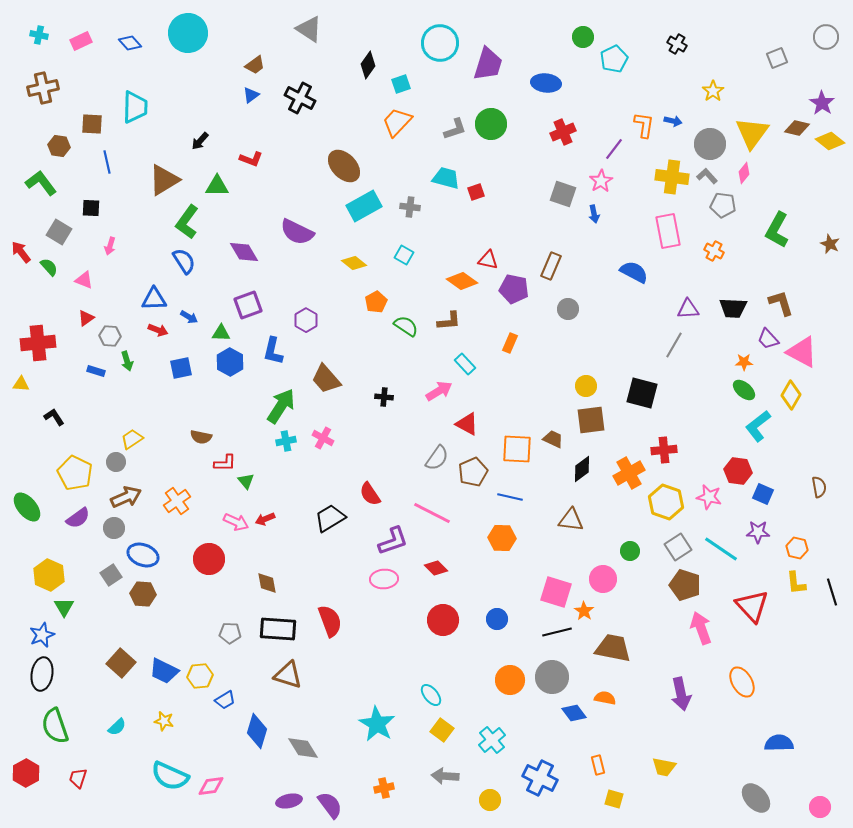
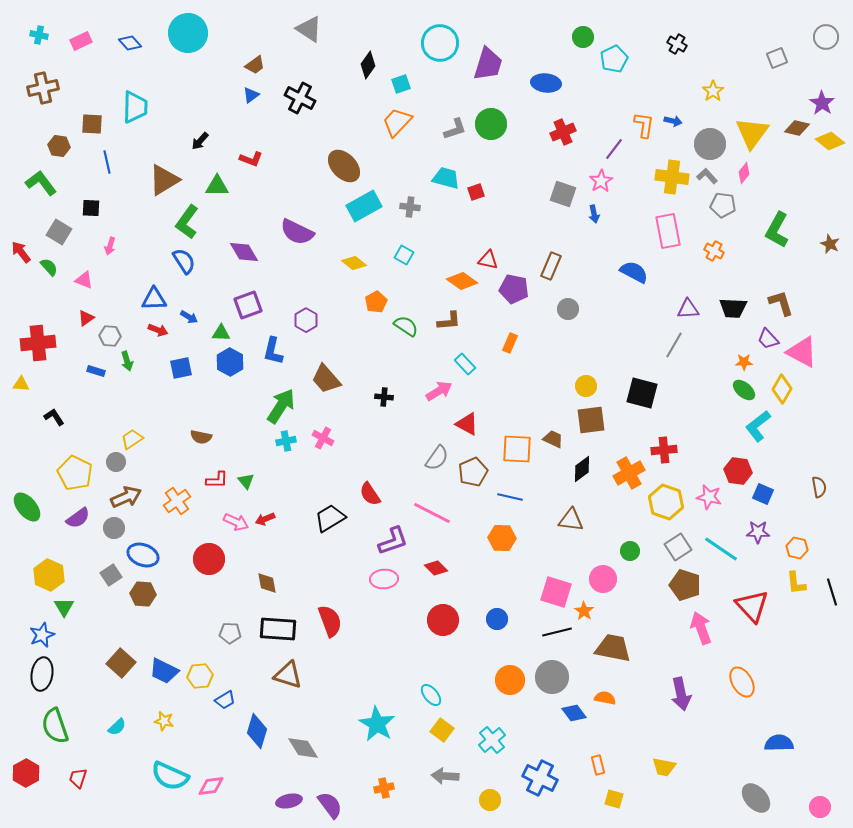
yellow diamond at (791, 395): moved 9 px left, 6 px up
red L-shape at (225, 463): moved 8 px left, 17 px down
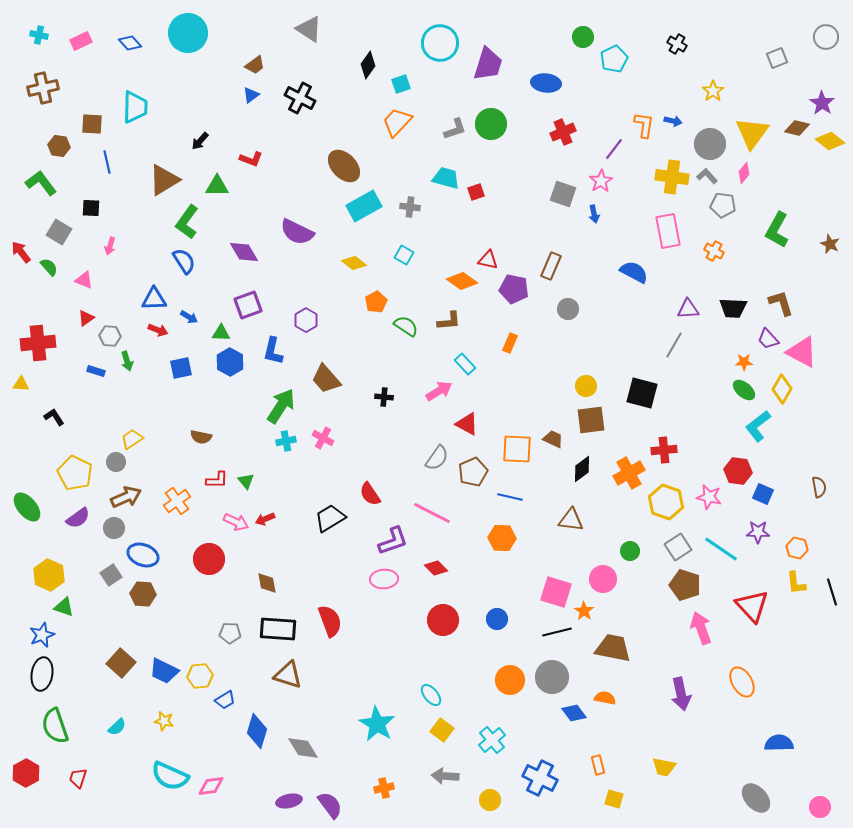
green triangle at (64, 607): rotated 40 degrees counterclockwise
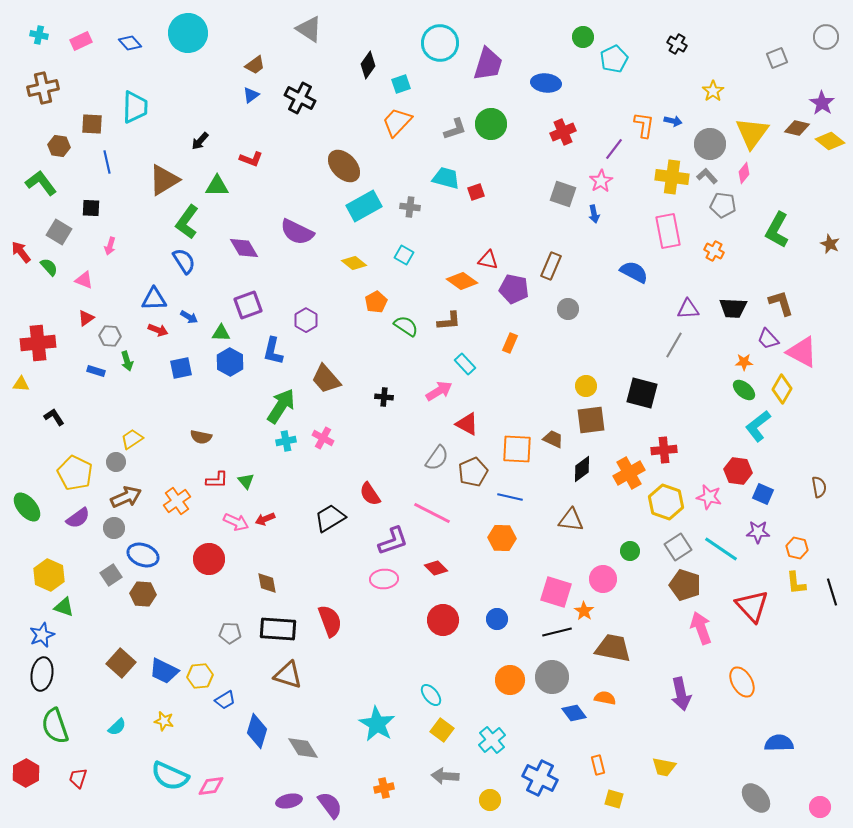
purple diamond at (244, 252): moved 4 px up
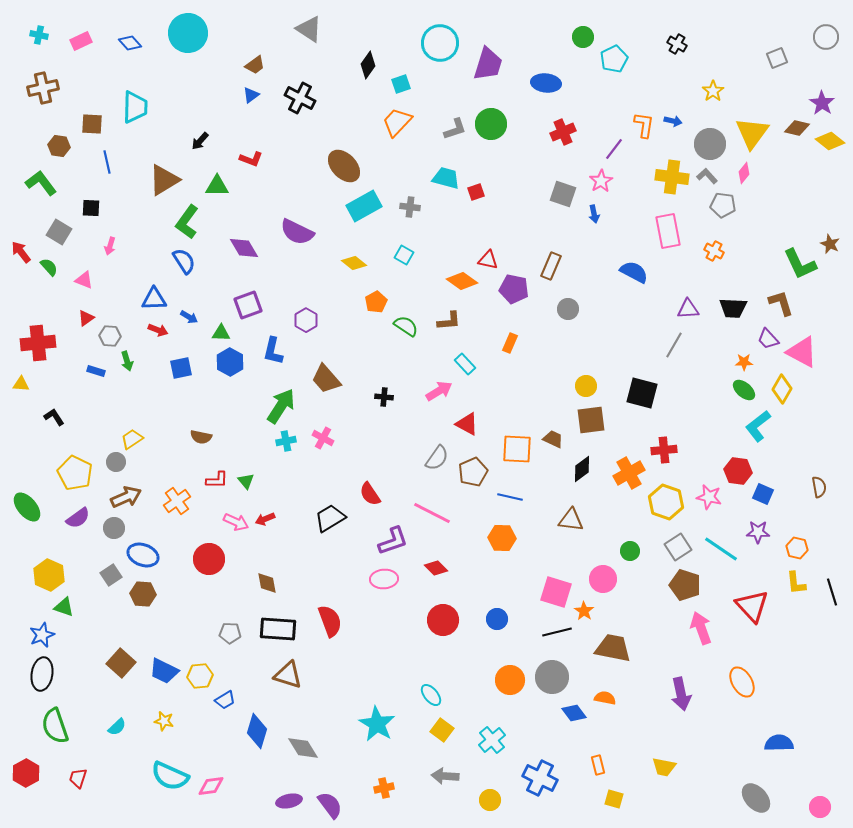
green L-shape at (777, 230): moved 23 px right, 34 px down; rotated 54 degrees counterclockwise
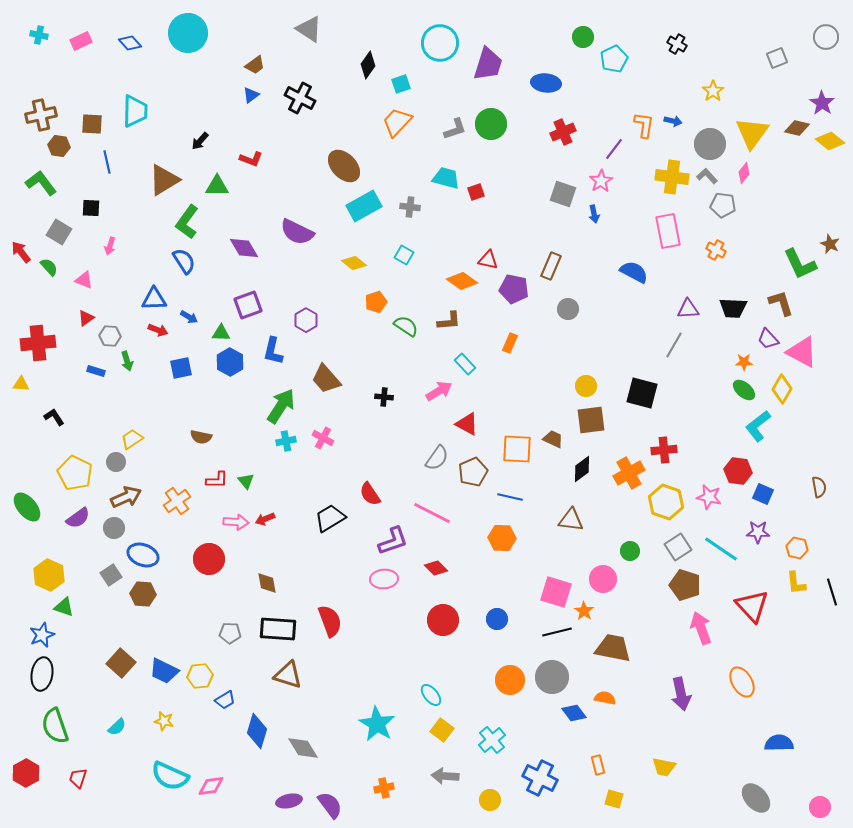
brown cross at (43, 88): moved 2 px left, 27 px down
cyan trapezoid at (135, 107): moved 4 px down
orange cross at (714, 251): moved 2 px right, 1 px up
orange pentagon at (376, 302): rotated 10 degrees clockwise
pink arrow at (236, 522): rotated 20 degrees counterclockwise
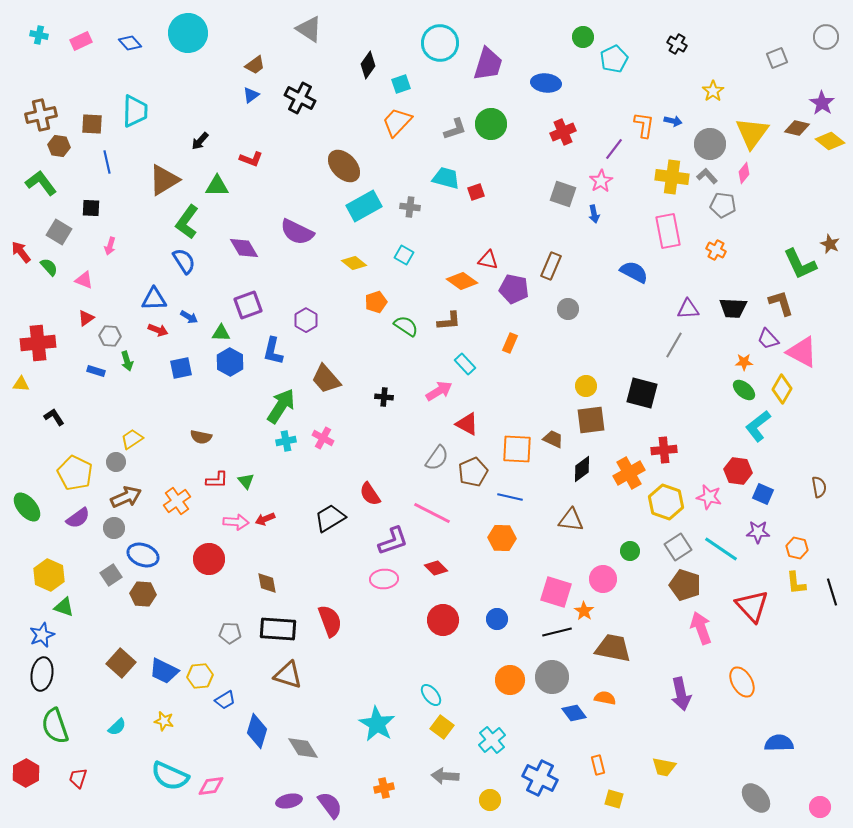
yellow square at (442, 730): moved 3 px up
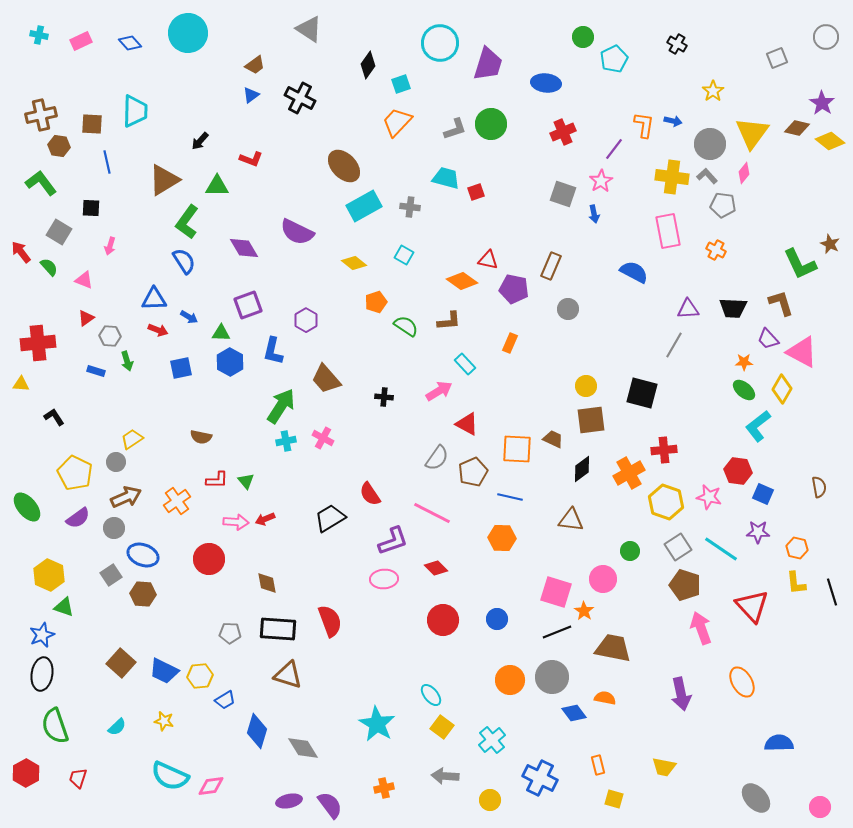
black line at (557, 632): rotated 8 degrees counterclockwise
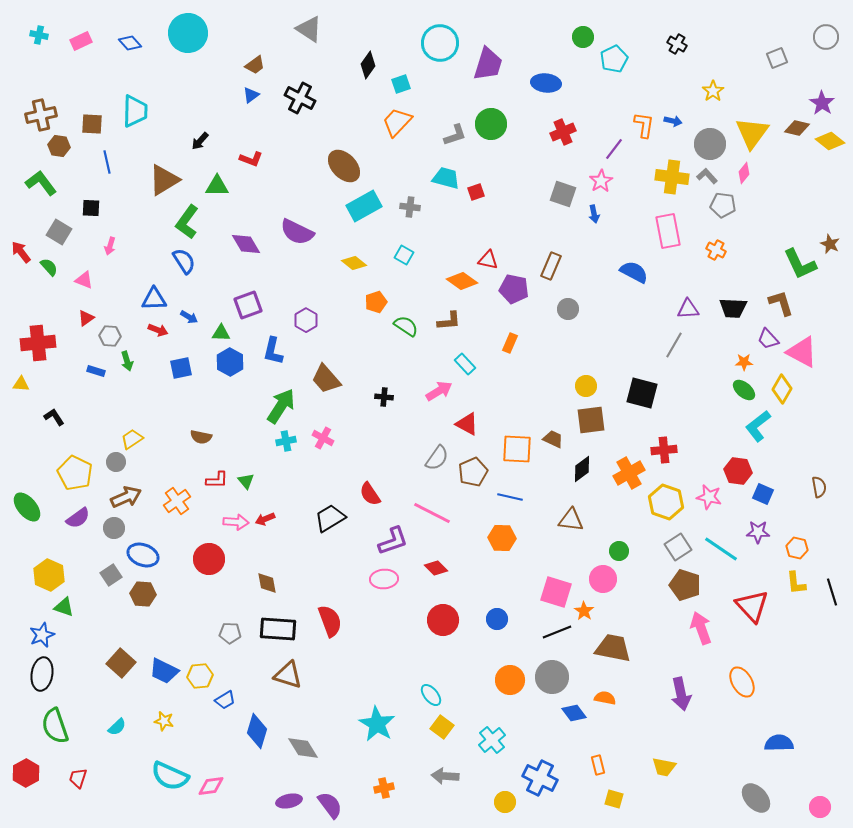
gray L-shape at (455, 129): moved 6 px down
purple diamond at (244, 248): moved 2 px right, 4 px up
green circle at (630, 551): moved 11 px left
yellow circle at (490, 800): moved 15 px right, 2 px down
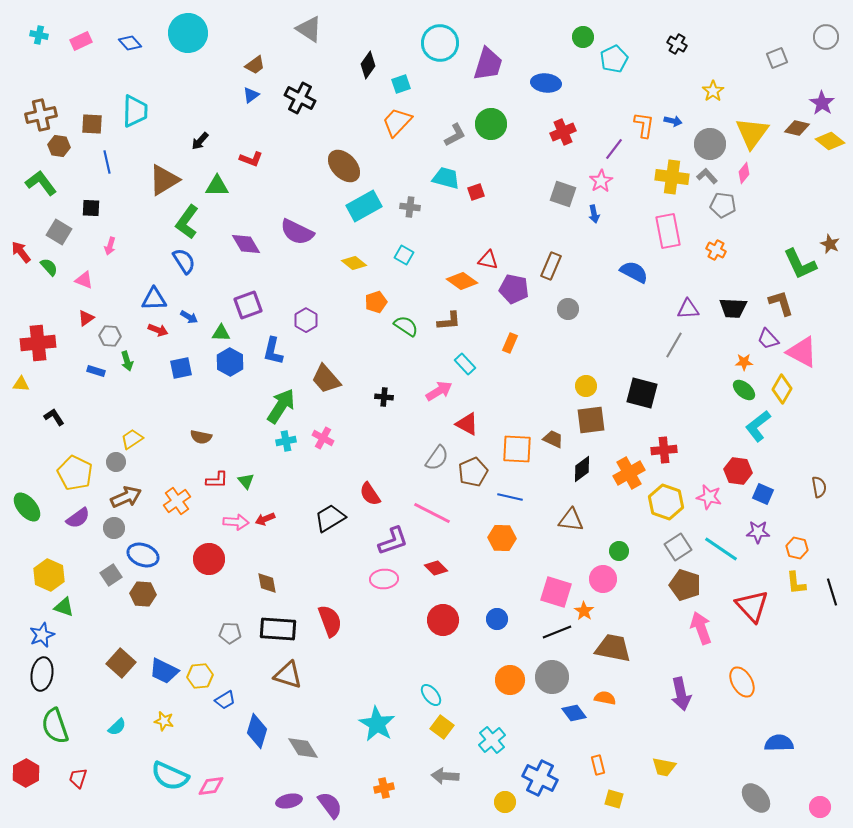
gray L-shape at (455, 135): rotated 10 degrees counterclockwise
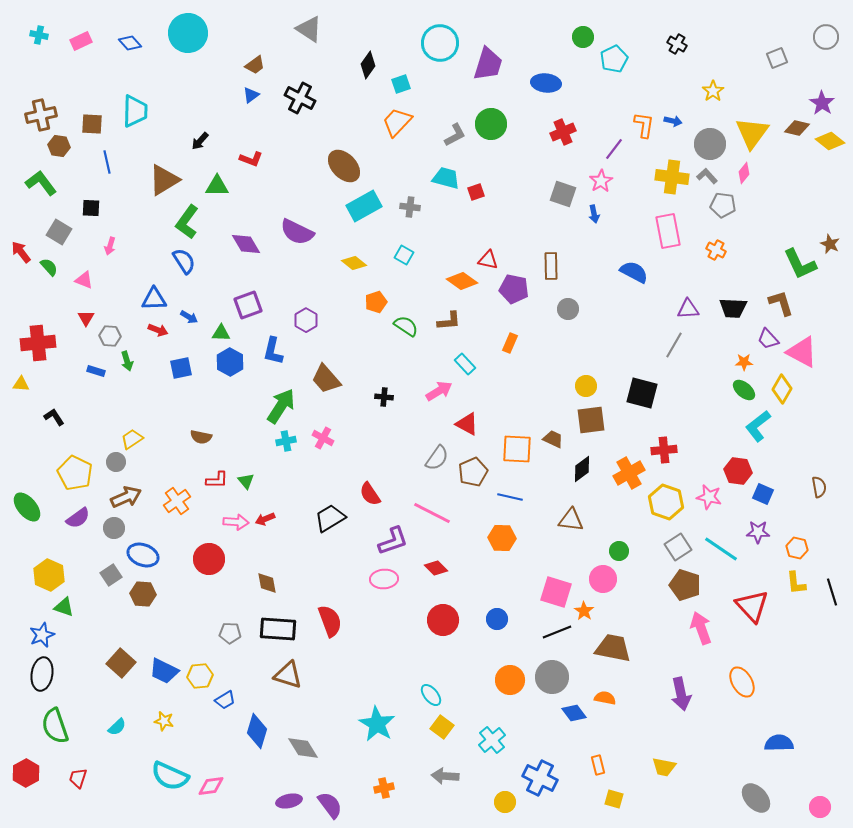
brown rectangle at (551, 266): rotated 24 degrees counterclockwise
red triangle at (86, 318): rotated 24 degrees counterclockwise
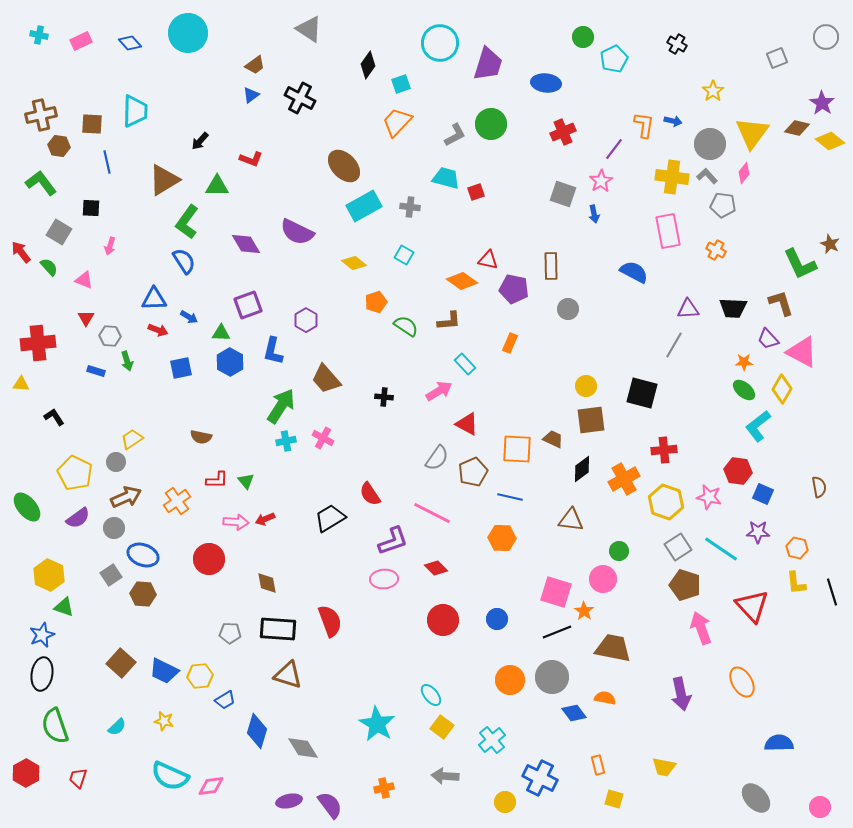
orange cross at (629, 473): moved 5 px left, 6 px down
